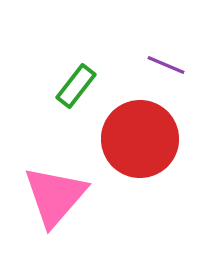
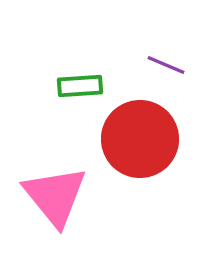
green rectangle: moved 4 px right; rotated 48 degrees clockwise
pink triangle: rotated 20 degrees counterclockwise
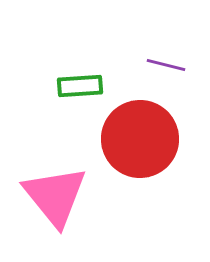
purple line: rotated 9 degrees counterclockwise
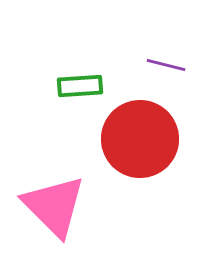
pink triangle: moved 1 px left, 10 px down; rotated 6 degrees counterclockwise
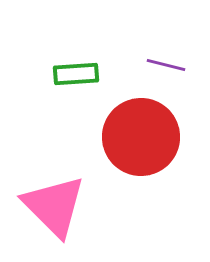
green rectangle: moved 4 px left, 12 px up
red circle: moved 1 px right, 2 px up
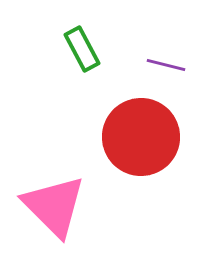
green rectangle: moved 6 px right, 25 px up; rotated 66 degrees clockwise
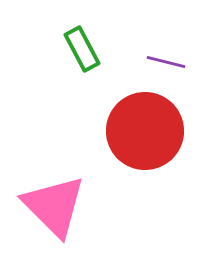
purple line: moved 3 px up
red circle: moved 4 px right, 6 px up
